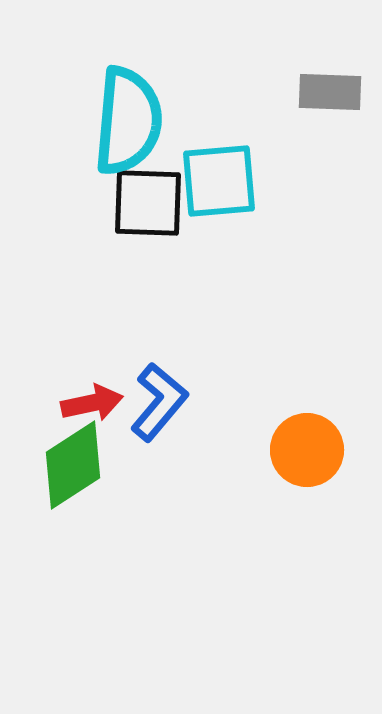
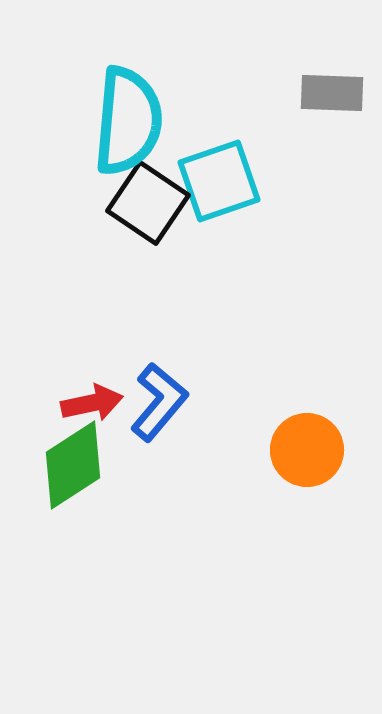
gray rectangle: moved 2 px right, 1 px down
cyan square: rotated 14 degrees counterclockwise
black square: rotated 32 degrees clockwise
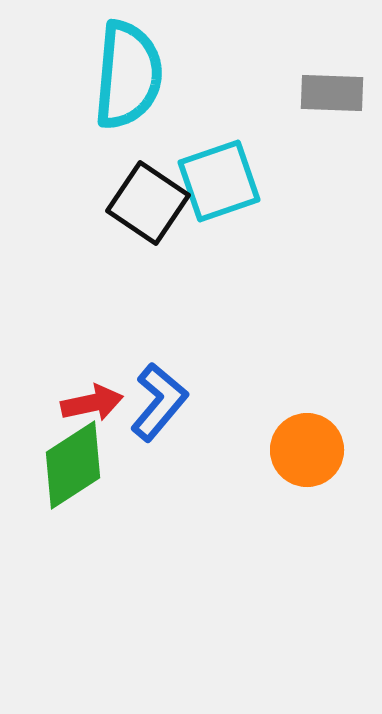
cyan semicircle: moved 46 px up
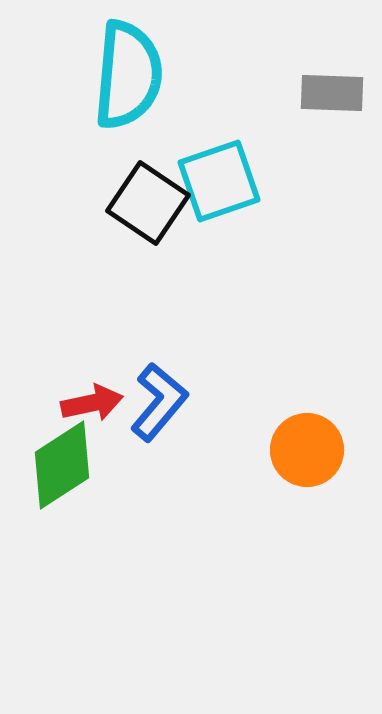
green diamond: moved 11 px left
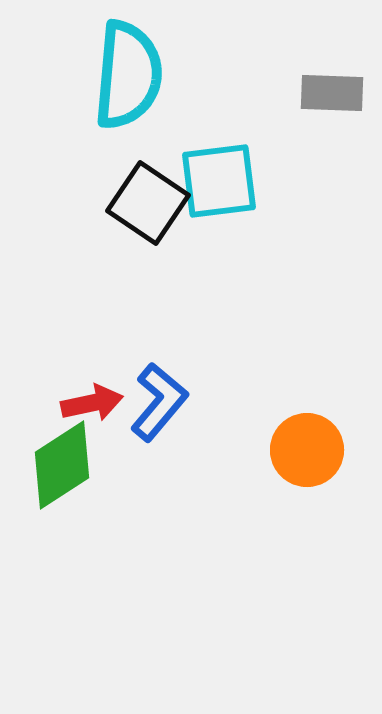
cyan square: rotated 12 degrees clockwise
